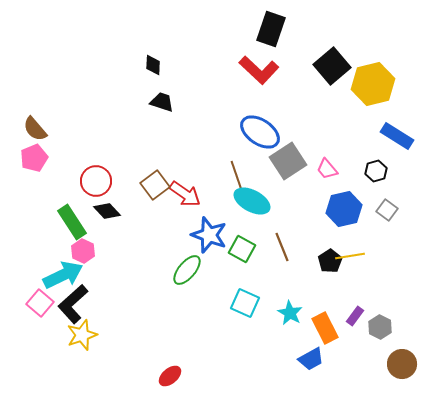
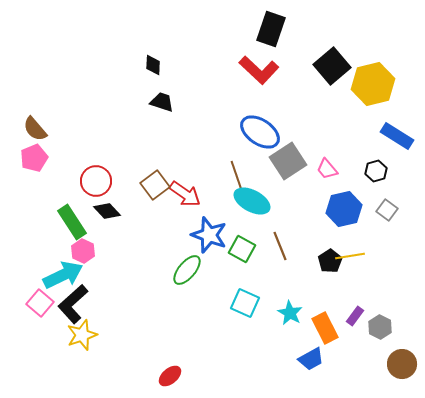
brown line at (282, 247): moved 2 px left, 1 px up
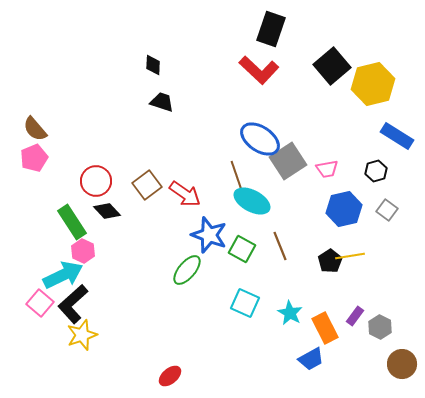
blue ellipse at (260, 132): moved 7 px down
pink trapezoid at (327, 169): rotated 60 degrees counterclockwise
brown square at (155, 185): moved 8 px left
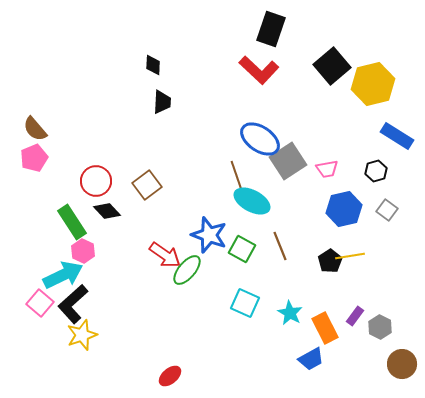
black trapezoid at (162, 102): rotated 75 degrees clockwise
red arrow at (185, 194): moved 20 px left, 61 px down
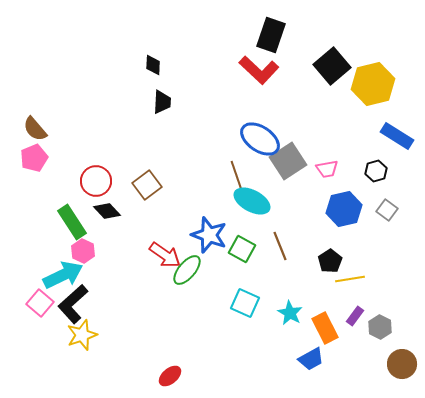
black rectangle at (271, 29): moved 6 px down
yellow line at (350, 256): moved 23 px down
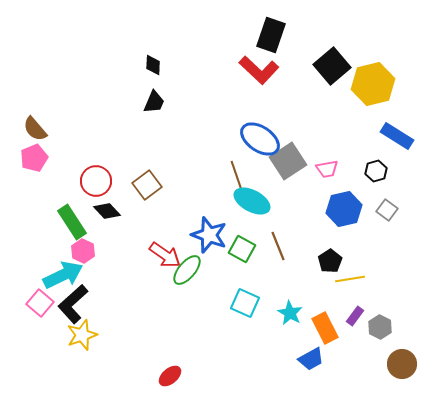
black trapezoid at (162, 102): moved 8 px left; rotated 20 degrees clockwise
brown line at (280, 246): moved 2 px left
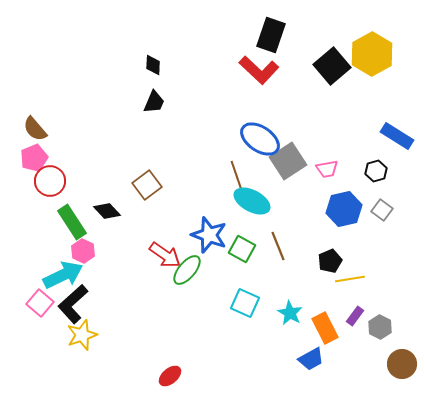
yellow hexagon at (373, 84): moved 1 px left, 30 px up; rotated 15 degrees counterclockwise
red circle at (96, 181): moved 46 px left
gray square at (387, 210): moved 5 px left
black pentagon at (330, 261): rotated 10 degrees clockwise
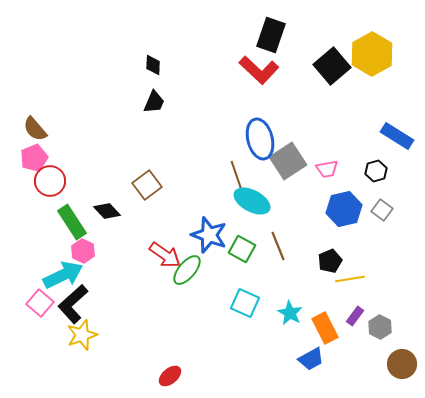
blue ellipse at (260, 139): rotated 42 degrees clockwise
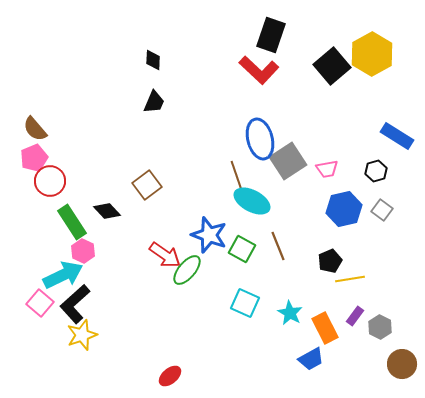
black diamond at (153, 65): moved 5 px up
black L-shape at (73, 304): moved 2 px right
